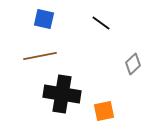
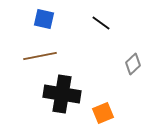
orange square: moved 1 px left, 2 px down; rotated 10 degrees counterclockwise
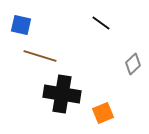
blue square: moved 23 px left, 6 px down
brown line: rotated 28 degrees clockwise
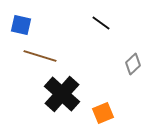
black cross: rotated 33 degrees clockwise
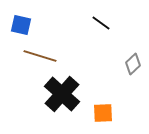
orange square: rotated 20 degrees clockwise
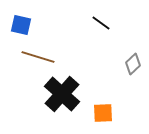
brown line: moved 2 px left, 1 px down
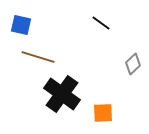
black cross: rotated 6 degrees counterclockwise
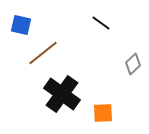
brown line: moved 5 px right, 4 px up; rotated 56 degrees counterclockwise
